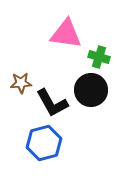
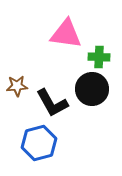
green cross: rotated 15 degrees counterclockwise
brown star: moved 4 px left, 3 px down
black circle: moved 1 px right, 1 px up
blue hexagon: moved 5 px left
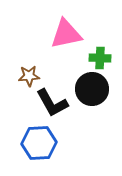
pink triangle: rotated 20 degrees counterclockwise
green cross: moved 1 px right, 1 px down
brown star: moved 12 px right, 10 px up
blue hexagon: rotated 12 degrees clockwise
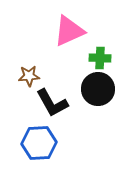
pink triangle: moved 3 px right, 3 px up; rotated 12 degrees counterclockwise
black circle: moved 6 px right
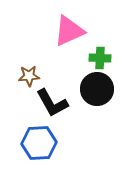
black circle: moved 1 px left
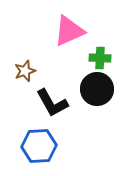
brown star: moved 4 px left, 5 px up; rotated 15 degrees counterclockwise
blue hexagon: moved 3 px down
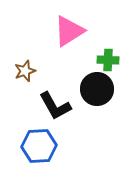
pink triangle: rotated 8 degrees counterclockwise
green cross: moved 8 px right, 2 px down
black L-shape: moved 3 px right, 3 px down
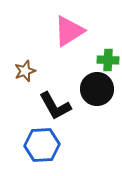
blue hexagon: moved 3 px right, 1 px up
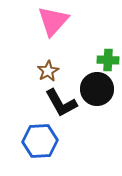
pink triangle: moved 16 px left, 10 px up; rotated 16 degrees counterclockwise
brown star: moved 23 px right; rotated 10 degrees counterclockwise
black L-shape: moved 6 px right, 3 px up
blue hexagon: moved 2 px left, 4 px up
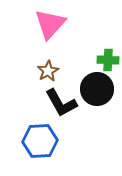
pink triangle: moved 3 px left, 3 px down
